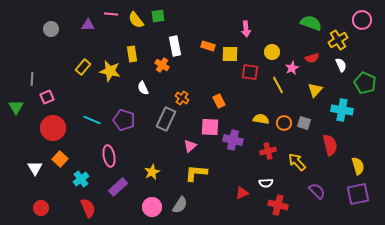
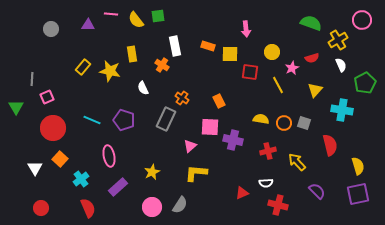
green pentagon at (365, 83): rotated 20 degrees clockwise
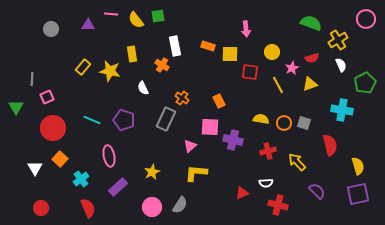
pink circle at (362, 20): moved 4 px right, 1 px up
yellow triangle at (315, 90): moved 5 px left, 6 px up; rotated 28 degrees clockwise
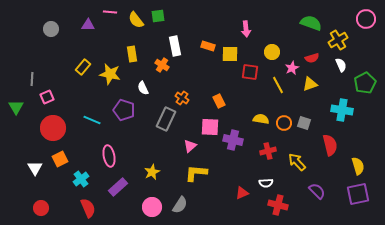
pink line at (111, 14): moved 1 px left, 2 px up
yellow star at (110, 71): moved 3 px down
purple pentagon at (124, 120): moved 10 px up
orange square at (60, 159): rotated 21 degrees clockwise
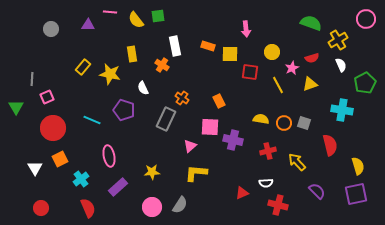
yellow star at (152, 172): rotated 21 degrees clockwise
purple square at (358, 194): moved 2 px left
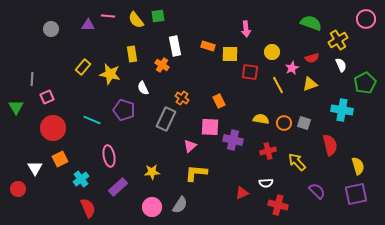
pink line at (110, 12): moved 2 px left, 4 px down
red circle at (41, 208): moved 23 px left, 19 px up
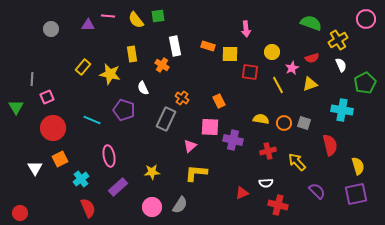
red circle at (18, 189): moved 2 px right, 24 px down
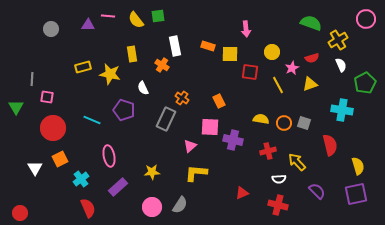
yellow rectangle at (83, 67): rotated 35 degrees clockwise
pink square at (47, 97): rotated 32 degrees clockwise
white semicircle at (266, 183): moved 13 px right, 4 px up
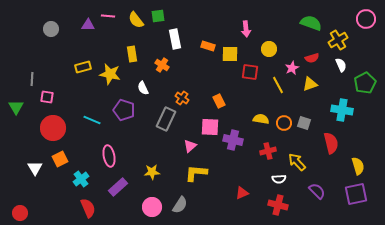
white rectangle at (175, 46): moved 7 px up
yellow circle at (272, 52): moved 3 px left, 3 px up
red semicircle at (330, 145): moved 1 px right, 2 px up
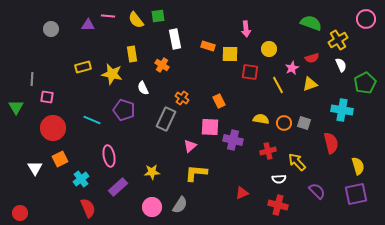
yellow star at (110, 74): moved 2 px right
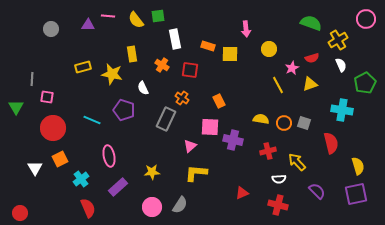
red square at (250, 72): moved 60 px left, 2 px up
